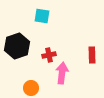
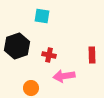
red cross: rotated 24 degrees clockwise
pink arrow: moved 2 px right, 3 px down; rotated 105 degrees counterclockwise
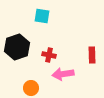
black hexagon: moved 1 px down
pink arrow: moved 1 px left, 2 px up
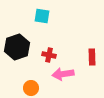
red rectangle: moved 2 px down
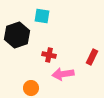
black hexagon: moved 12 px up
red rectangle: rotated 28 degrees clockwise
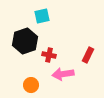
cyan square: rotated 21 degrees counterclockwise
black hexagon: moved 8 px right, 6 px down
red rectangle: moved 4 px left, 2 px up
orange circle: moved 3 px up
